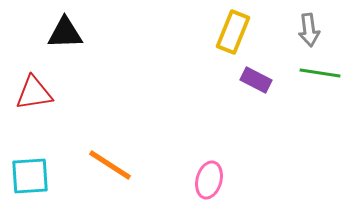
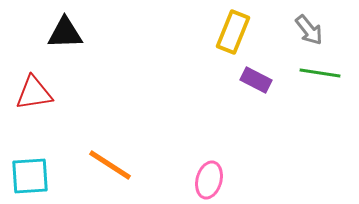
gray arrow: rotated 32 degrees counterclockwise
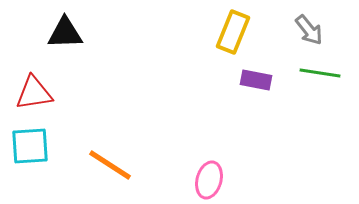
purple rectangle: rotated 16 degrees counterclockwise
cyan square: moved 30 px up
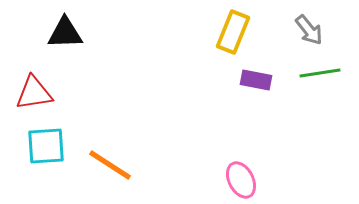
green line: rotated 18 degrees counterclockwise
cyan square: moved 16 px right
pink ellipse: moved 32 px right; rotated 42 degrees counterclockwise
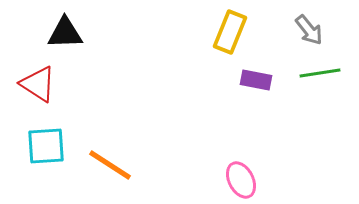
yellow rectangle: moved 3 px left
red triangle: moved 4 px right, 9 px up; rotated 42 degrees clockwise
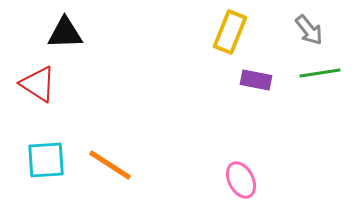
cyan square: moved 14 px down
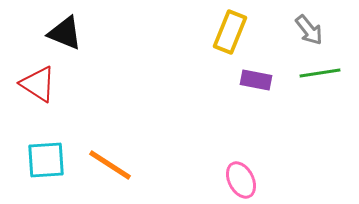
black triangle: rotated 24 degrees clockwise
